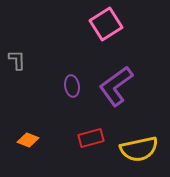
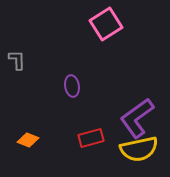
purple L-shape: moved 21 px right, 32 px down
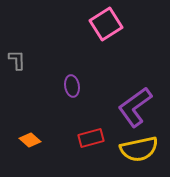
purple L-shape: moved 2 px left, 11 px up
orange diamond: moved 2 px right; rotated 20 degrees clockwise
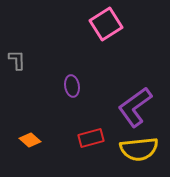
yellow semicircle: rotated 6 degrees clockwise
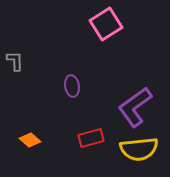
gray L-shape: moved 2 px left, 1 px down
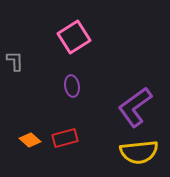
pink square: moved 32 px left, 13 px down
red rectangle: moved 26 px left
yellow semicircle: moved 3 px down
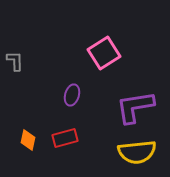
pink square: moved 30 px right, 16 px down
purple ellipse: moved 9 px down; rotated 25 degrees clockwise
purple L-shape: rotated 27 degrees clockwise
orange diamond: moved 2 px left; rotated 60 degrees clockwise
yellow semicircle: moved 2 px left
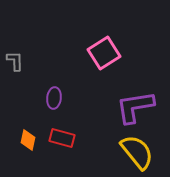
purple ellipse: moved 18 px left, 3 px down; rotated 10 degrees counterclockwise
red rectangle: moved 3 px left; rotated 30 degrees clockwise
yellow semicircle: rotated 123 degrees counterclockwise
